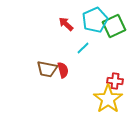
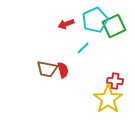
red arrow: rotated 63 degrees counterclockwise
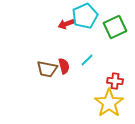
cyan pentagon: moved 10 px left, 4 px up
green square: moved 1 px right, 1 px down
cyan line: moved 4 px right, 12 px down
red semicircle: moved 1 px right, 4 px up
yellow star: moved 1 px right, 4 px down
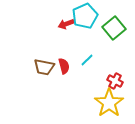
green square: moved 1 px left, 1 px down; rotated 15 degrees counterclockwise
brown trapezoid: moved 3 px left, 2 px up
red cross: rotated 21 degrees clockwise
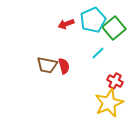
cyan pentagon: moved 8 px right, 4 px down
cyan line: moved 11 px right, 7 px up
brown trapezoid: moved 3 px right, 2 px up
yellow star: rotated 12 degrees clockwise
